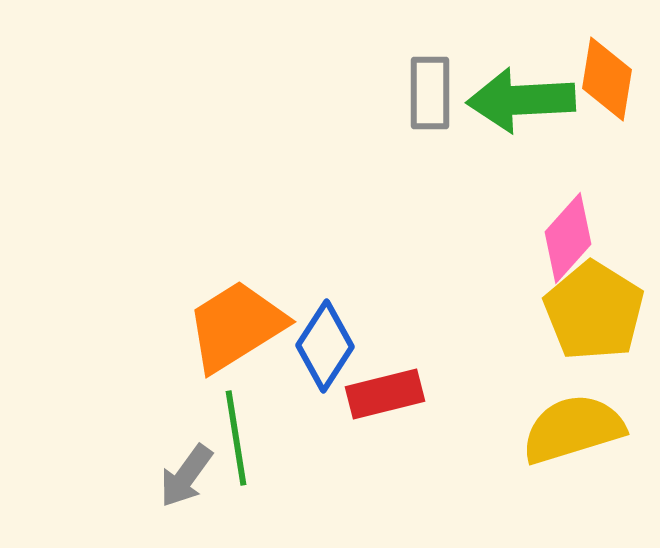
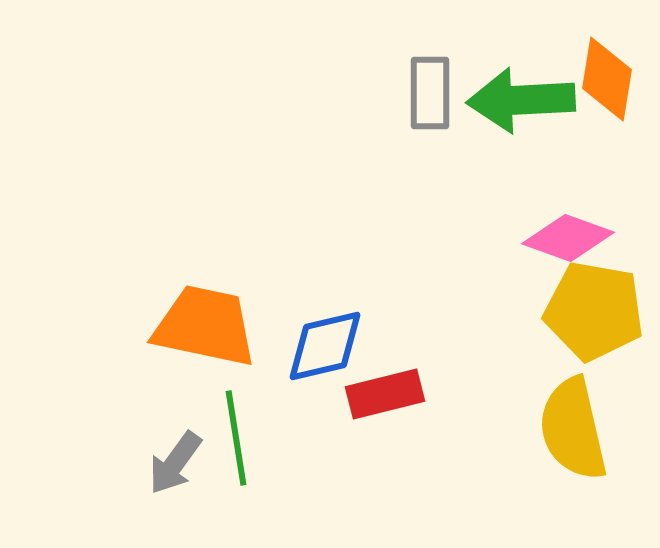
pink diamond: rotated 68 degrees clockwise
yellow pentagon: rotated 22 degrees counterclockwise
orange trapezoid: moved 31 px left; rotated 44 degrees clockwise
blue diamond: rotated 44 degrees clockwise
yellow semicircle: rotated 86 degrees counterclockwise
gray arrow: moved 11 px left, 13 px up
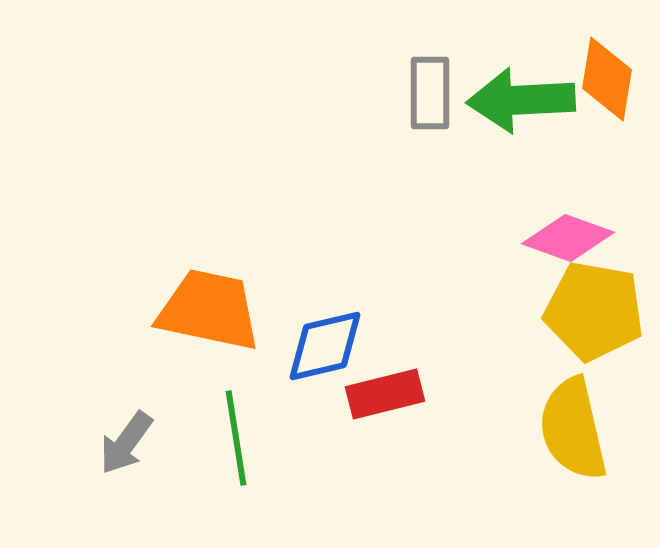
orange trapezoid: moved 4 px right, 16 px up
gray arrow: moved 49 px left, 20 px up
